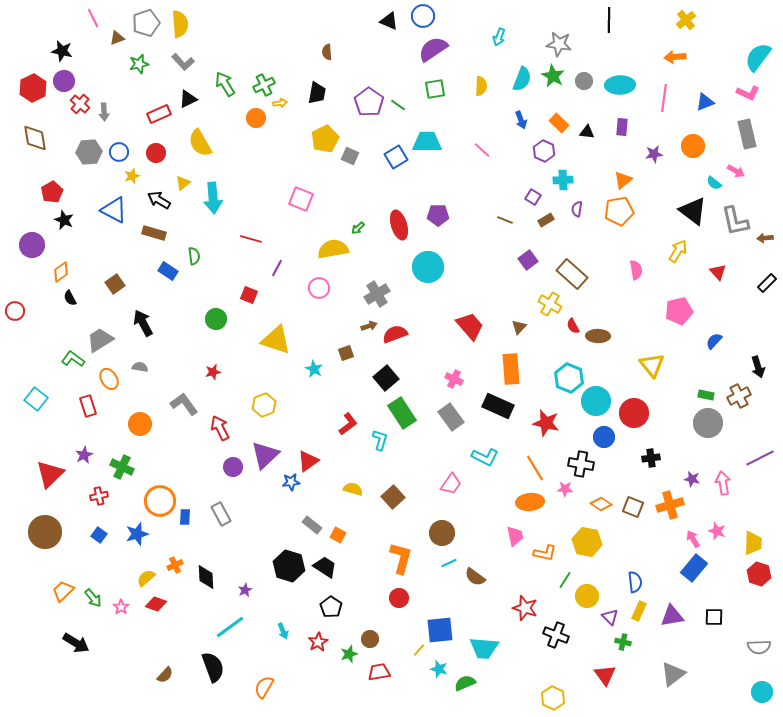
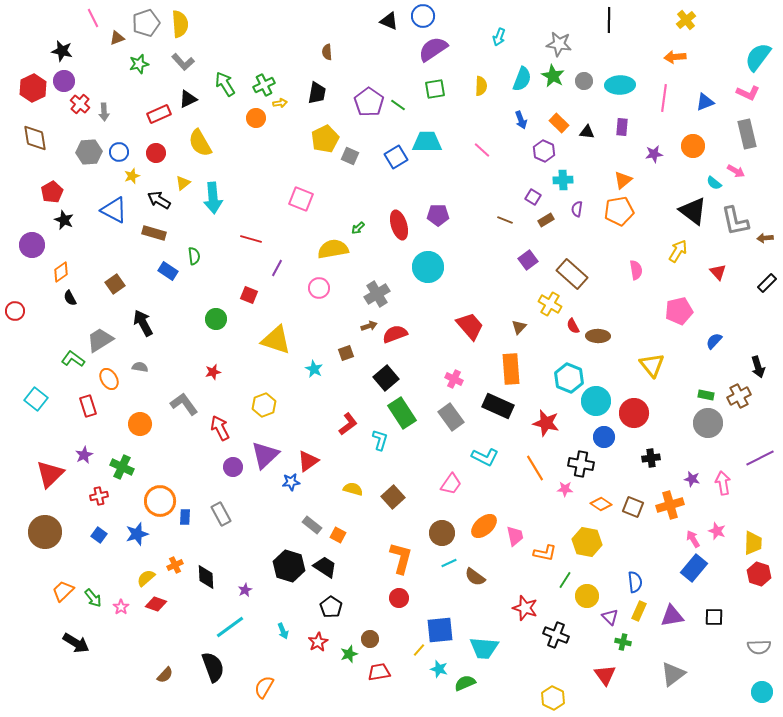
orange ellipse at (530, 502): moved 46 px left, 24 px down; rotated 36 degrees counterclockwise
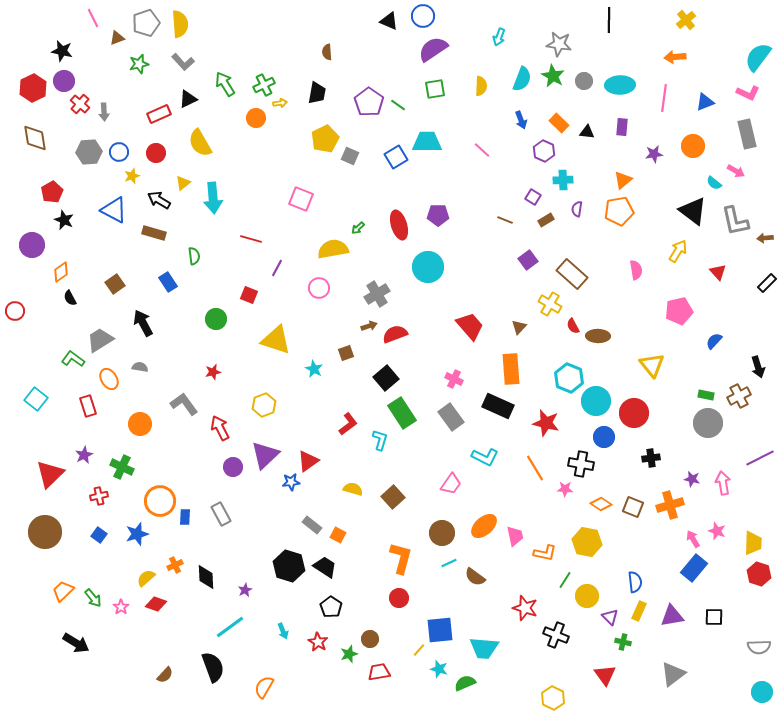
blue rectangle at (168, 271): moved 11 px down; rotated 24 degrees clockwise
red star at (318, 642): rotated 12 degrees counterclockwise
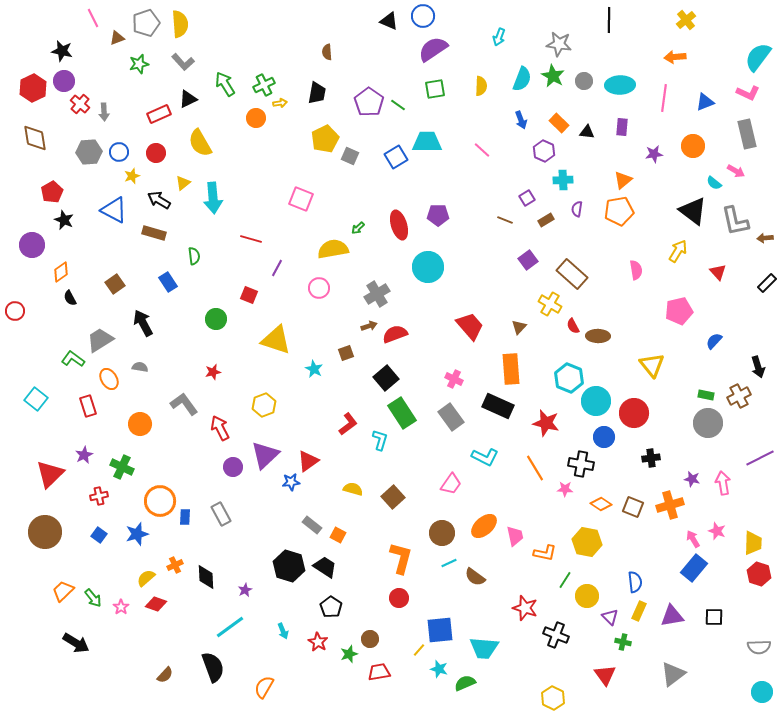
purple square at (533, 197): moved 6 px left, 1 px down; rotated 28 degrees clockwise
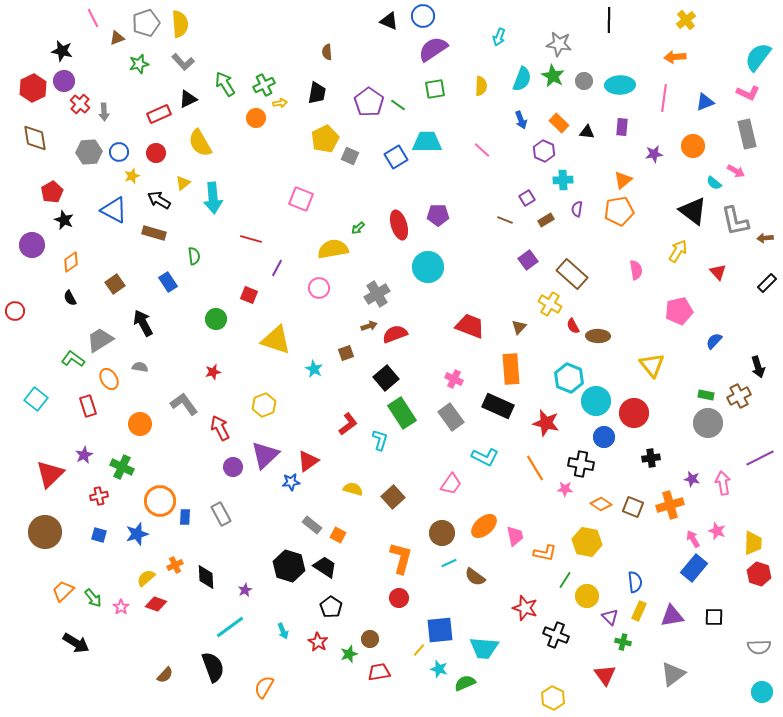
orange diamond at (61, 272): moved 10 px right, 10 px up
red trapezoid at (470, 326): rotated 28 degrees counterclockwise
blue square at (99, 535): rotated 21 degrees counterclockwise
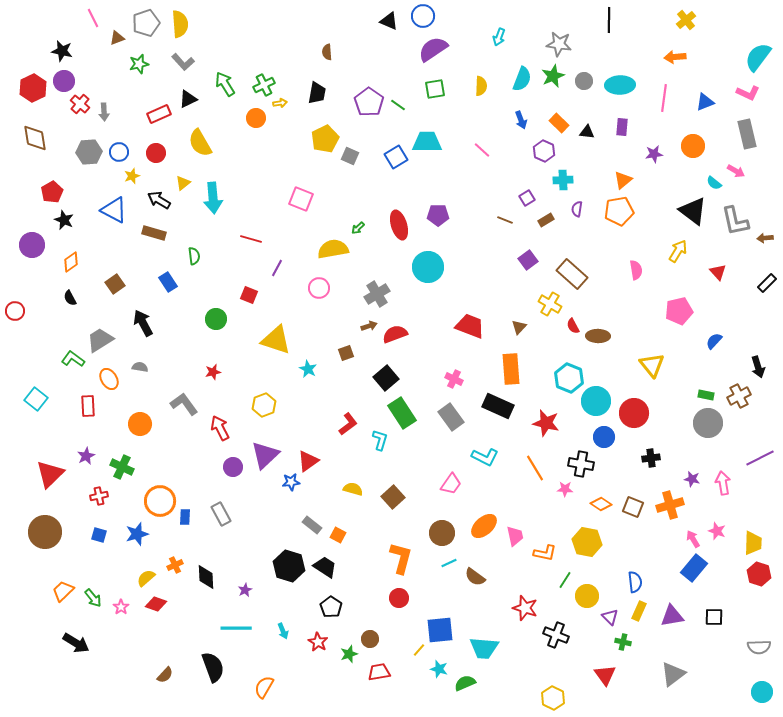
green star at (553, 76): rotated 20 degrees clockwise
cyan star at (314, 369): moved 6 px left
red rectangle at (88, 406): rotated 15 degrees clockwise
purple star at (84, 455): moved 2 px right, 1 px down
cyan line at (230, 627): moved 6 px right, 1 px down; rotated 36 degrees clockwise
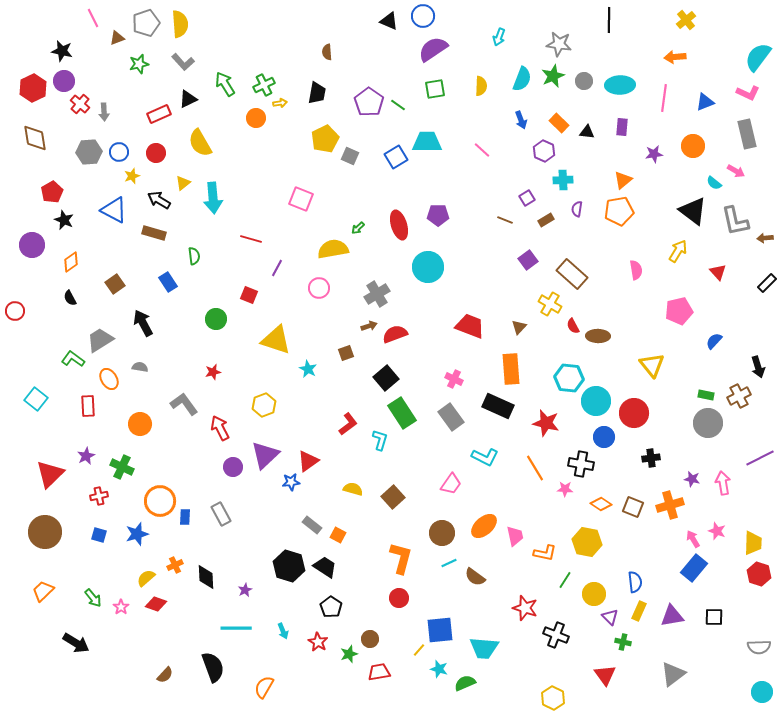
cyan hexagon at (569, 378): rotated 16 degrees counterclockwise
orange trapezoid at (63, 591): moved 20 px left
yellow circle at (587, 596): moved 7 px right, 2 px up
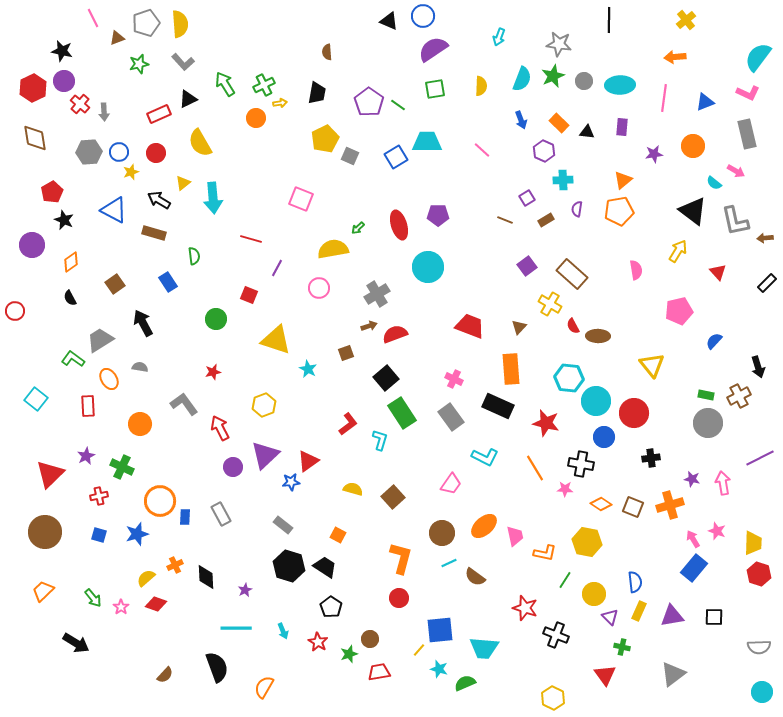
yellow star at (132, 176): moved 1 px left, 4 px up
purple square at (528, 260): moved 1 px left, 6 px down
gray rectangle at (312, 525): moved 29 px left
green cross at (623, 642): moved 1 px left, 5 px down
black semicircle at (213, 667): moved 4 px right
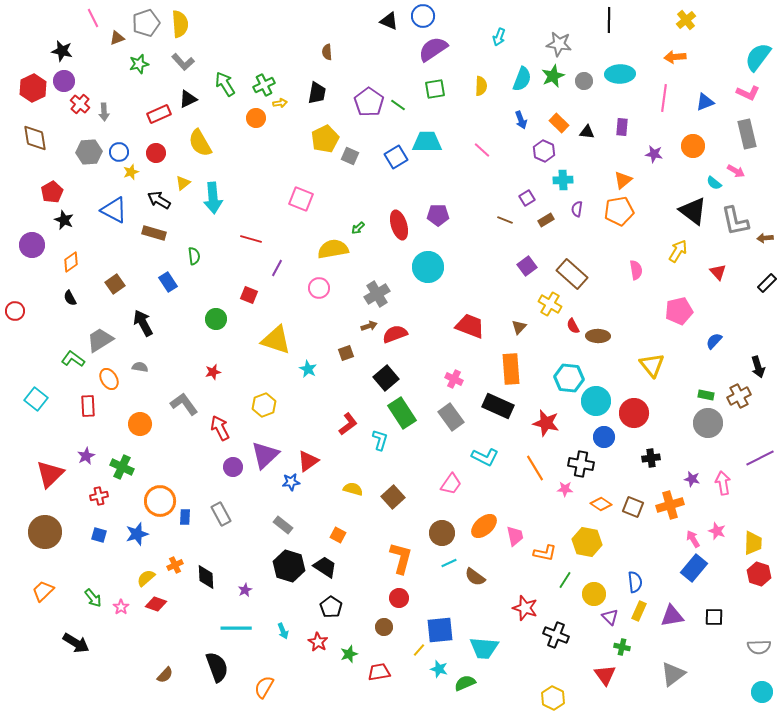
cyan ellipse at (620, 85): moved 11 px up
purple star at (654, 154): rotated 18 degrees clockwise
brown circle at (370, 639): moved 14 px right, 12 px up
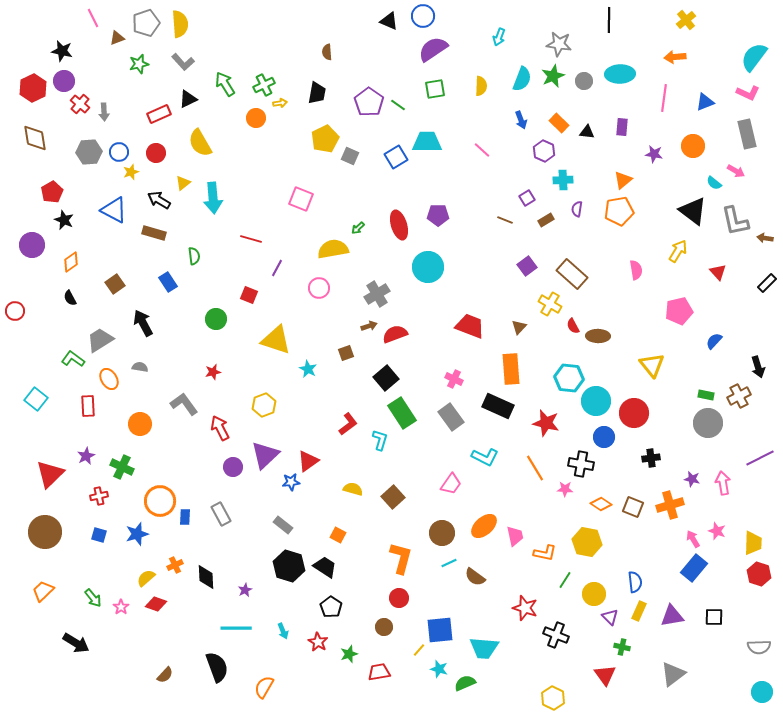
cyan semicircle at (758, 57): moved 4 px left
brown arrow at (765, 238): rotated 14 degrees clockwise
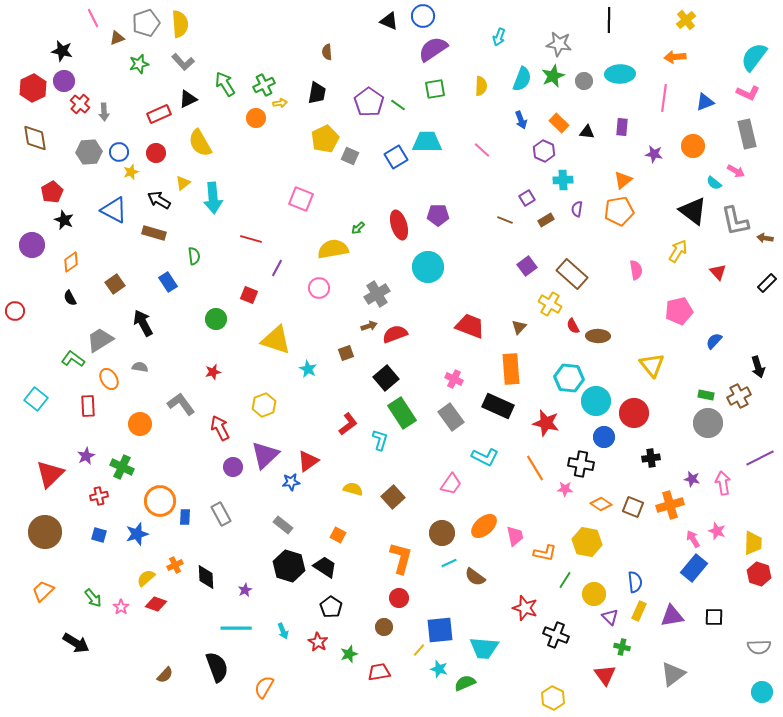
gray L-shape at (184, 404): moved 3 px left
